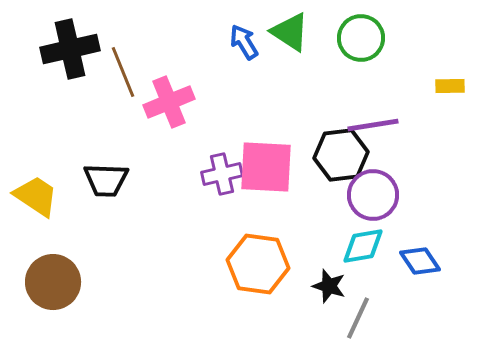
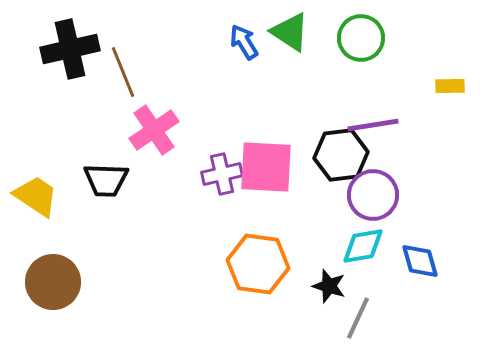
pink cross: moved 15 px left, 28 px down; rotated 12 degrees counterclockwise
blue diamond: rotated 18 degrees clockwise
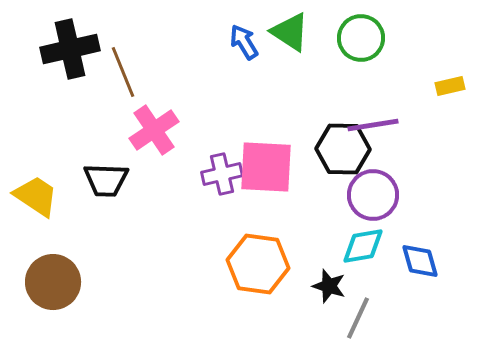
yellow rectangle: rotated 12 degrees counterclockwise
black hexagon: moved 2 px right, 6 px up; rotated 8 degrees clockwise
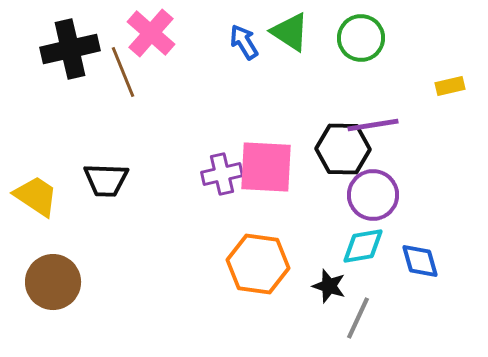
pink cross: moved 3 px left, 97 px up; rotated 15 degrees counterclockwise
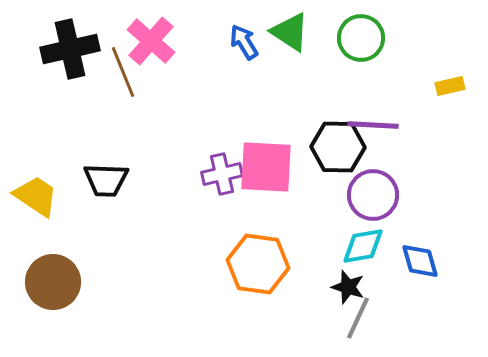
pink cross: moved 8 px down
purple line: rotated 12 degrees clockwise
black hexagon: moved 5 px left, 2 px up
black star: moved 19 px right, 1 px down
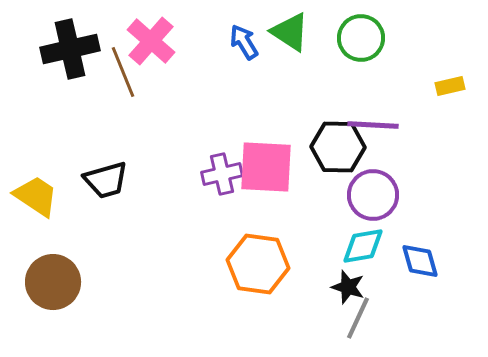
black trapezoid: rotated 18 degrees counterclockwise
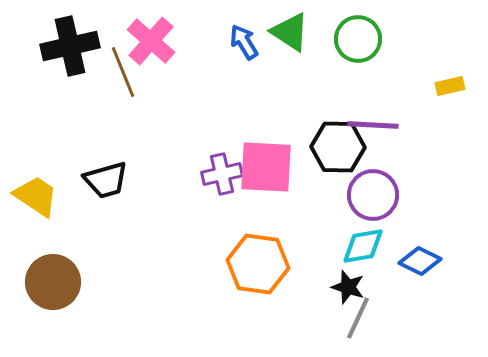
green circle: moved 3 px left, 1 px down
black cross: moved 3 px up
blue diamond: rotated 48 degrees counterclockwise
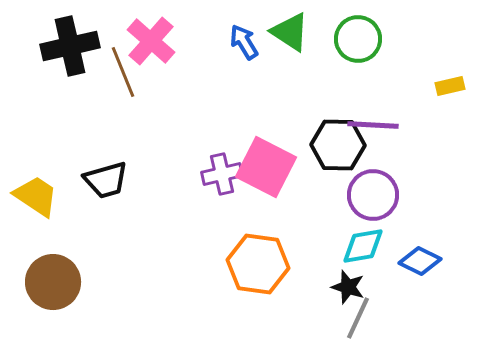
black hexagon: moved 2 px up
pink square: rotated 24 degrees clockwise
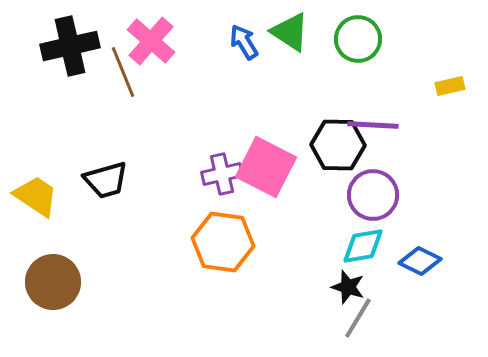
orange hexagon: moved 35 px left, 22 px up
gray line: rotated 6 degrees clockwise
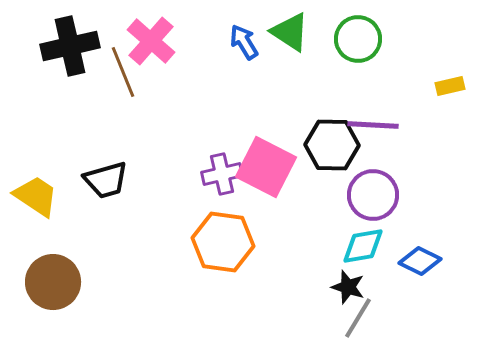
black hexagon: moved 6 px left
